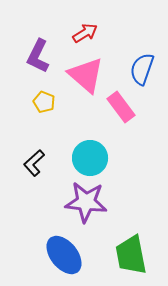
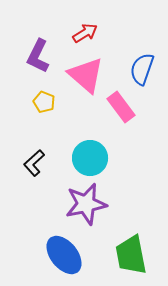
purple star: moved 2 px down; rotated 18 degrees counterclockwise
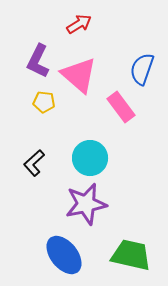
red arrow: moved 6 px left, 9 px up
purple L-shape: moved 5 px down
pink triangle: moved 7 px left
yellow pentagon: rotated 15 degrees counterclockwise
green trapezoid: rotated 114 degrees clockwise
